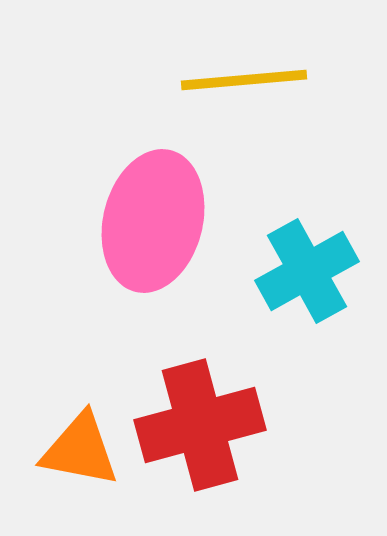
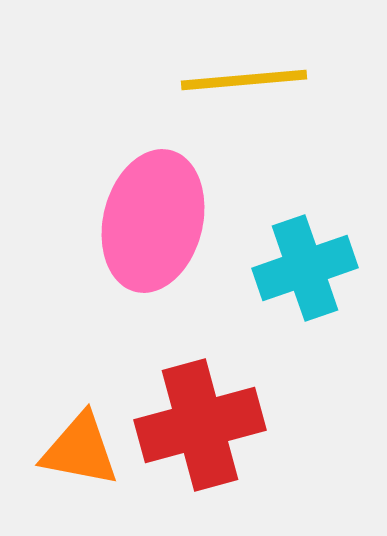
cyan cross: moved 2 px left, 3 px up; rotated 10 degrees clockwise
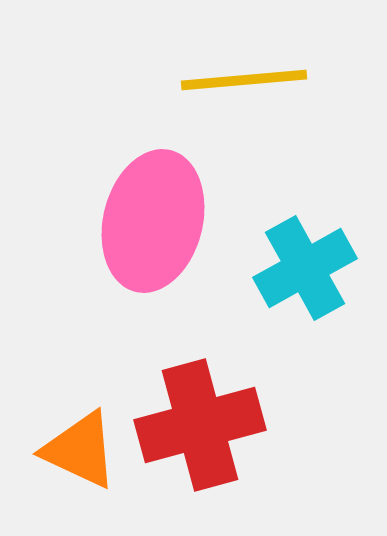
cyan cross: rotated 10 degrees counterclockwise
orange triangle: rotated 14 degrees clockwise
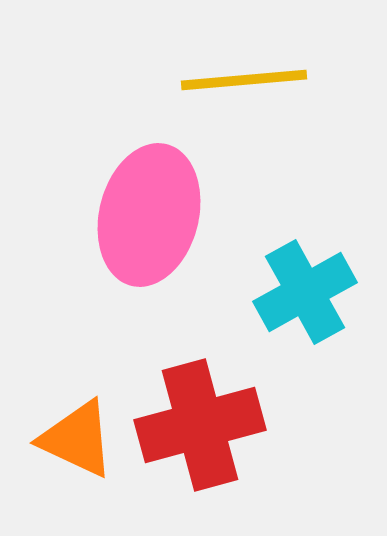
pink ellipse: moved 4 px left, 6 px up
cyan cross: moved 24 px down
orange triangle: moved 3 px left, 11 px up
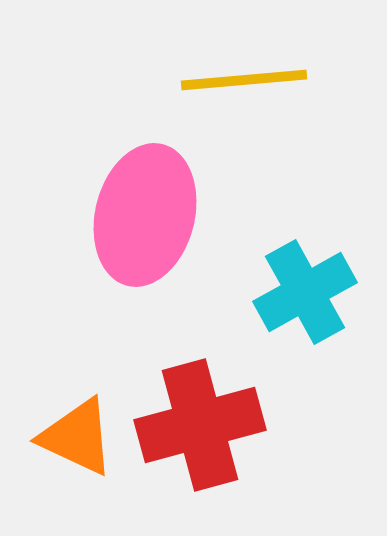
pink ellipse: moved 4 px left
orange triangle: moved 2 px up
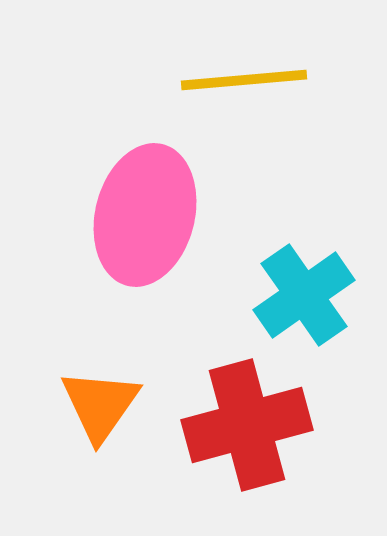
cyan cross: moved 1 px left, 3 px down; rotated 6 degrees counterclockwise
red cross: moved 47 px right
orange triangle: moved 23 px right, 32 px up; rotated 40 degrees clockwise
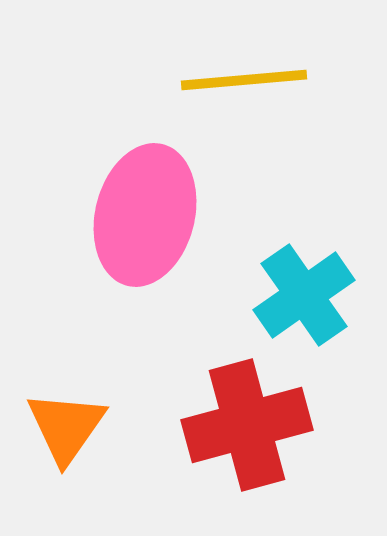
orange triangle: moved 34 px left, 22 px down
